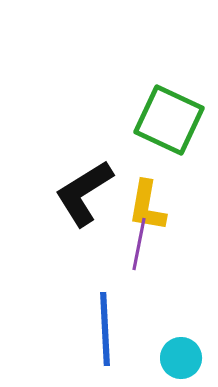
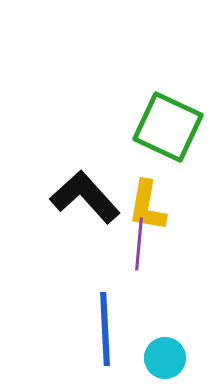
green square: moved 1 px left, 7 px down
black L-shape: moved 1 px right, 4 px down; rotated 80 degrees clockwise
purple line: rotated 6 degrees counterclockwise
cyan circle: moved 16 px left
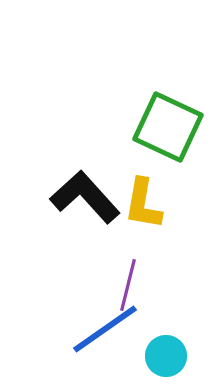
yellow L-shape: moved 4 px left, 2 px up
purple line: moved 11 px left, 41 px down; rotated 9 degrees clockwise
blue line: rotated 58 degrees clockwise
cyan circle: moved 1 px right, 2 px up
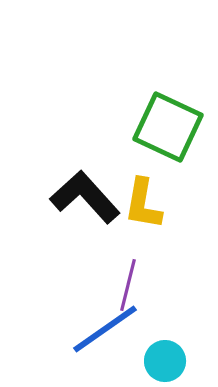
cyan circle: moved 1 px left, 5 px down
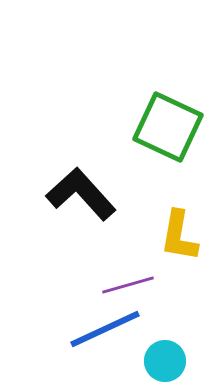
black L-shape: moved 4 px left, 3 px up
yellow L-shape: moved 36 px right, 32 px down
purple line: rotated 60 degrees clockwise
blue line: rotated 10 degrees clockwise
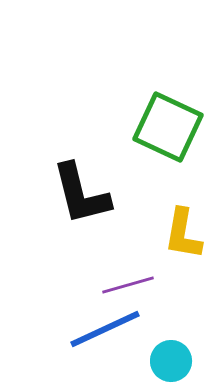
black L-shape: rotated 152 degrees counterclockwise
yellow L-shape: moved 4 px right, 2 px up
cyan circle: moved 6 px right
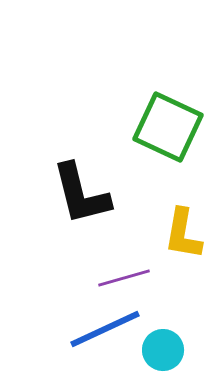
purple line: moved 4 px left, 7 px up
cyan circle: moved 8 px left, 11 px up
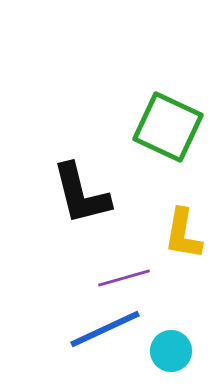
cyan circle: moved 8 px right, 1 px down
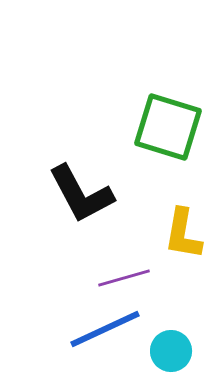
green square: rotated 8 degrees counterclockwise
black L-shape: rotated 14 degrees counterclockwise
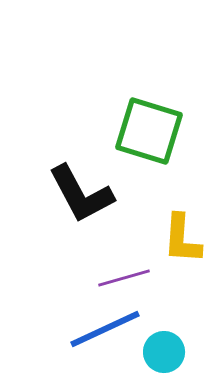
green square: moved 19 px left, 4 px down
yellow L-shape: moved 1 px left, 5 px down; rotated 6 degrees counterclockwise
cyan circle: moved 7 px left, 1 px down
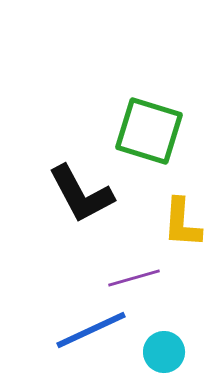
yellow L-shape: moved 16 px up
purple line: moved 10 px right
blue line: moved 14 px left, 1 px down
